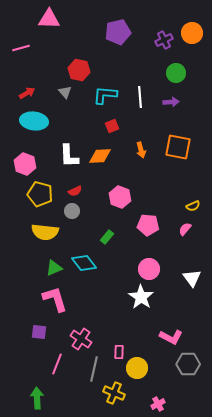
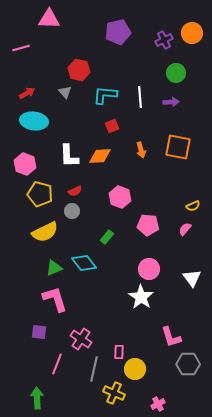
yellow semicircle at (45, 232): rotated 32 degrees counterclockwise
pink L-shape at (171, 337): rotated 45 degrees clockwise
yellow circle at (137, 368): moved 2 px left, 1 px down
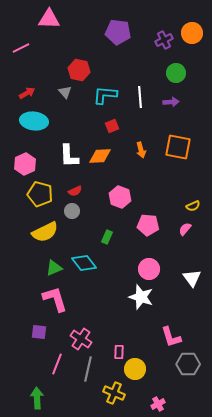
purple pentagon at (118, 32): rotated 20 degrees clockwise
pink line at (21, 48): rotated 12 degrees counterclockwise
pink hexagon at (25, 164): rotated 15 degrees clockwise
green rectangle at (107, 237): rotated 16 degrees counterclockwise
white star at (141, 297): rotated 15 degrees counterclockwise
gray line at (94, 369): moved 6 px left
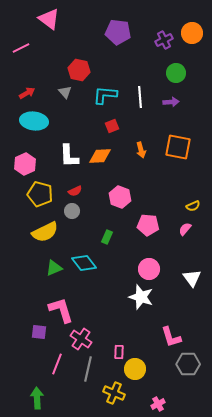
pink triangle at (49, 19): rotated 35 degrees clockwise
pink L-shape at (55, 299): moved 6 px right, 11 px down
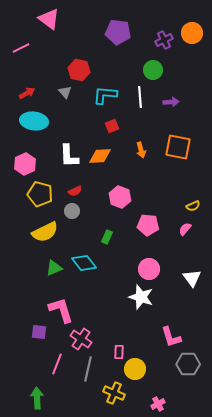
green circle at (176, 73): moved 23 px left, 3 px up
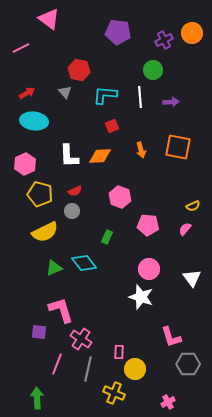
pink cross at (158, 404): moved 10 px right, 2 px up
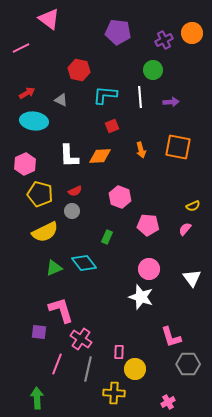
gray triangle at (65, 92): moved 4 px left, 8 px down; rotated 24 degrees counterclockwise
yellow cross at (114, 393): rotated 20 degrees counterclockwise
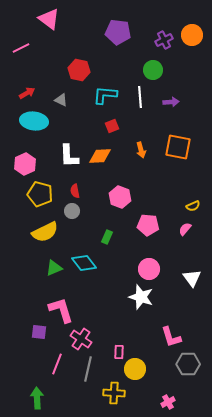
orange circle at (192, 33): moved 2 px down
red semicircle at (75, 191): rotated 104 degrees clockwise
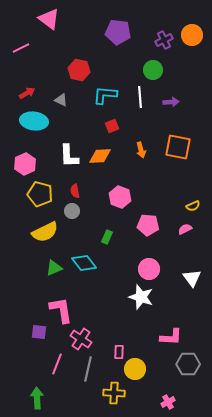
pink semicircle at (185, 229): rotated 24 degrees clockwise
pink L-shape at (61, 310): rotated 8 degrees clockwise
pink L-shape at (171, 337): rotated 70 degrees counterclockwise
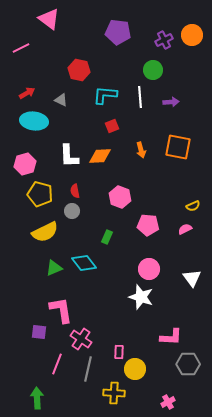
pink hexagon at (25, 164): rotated 10 degrees clockwise
